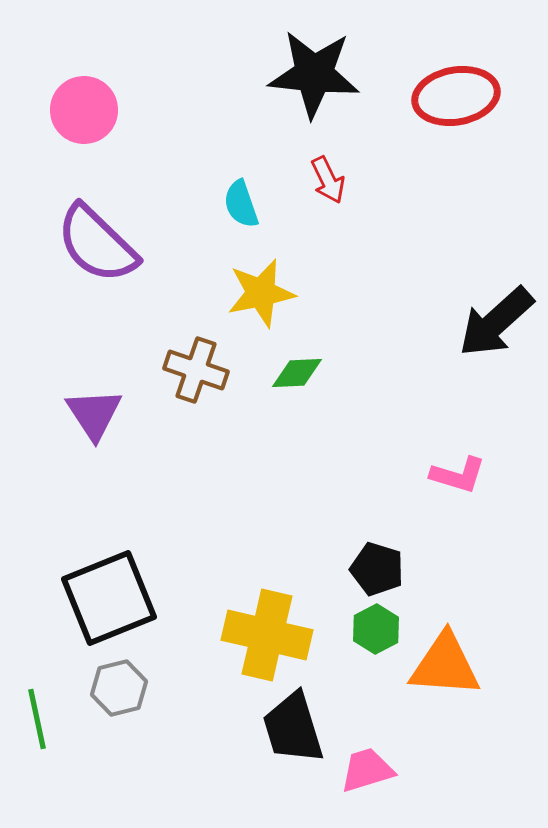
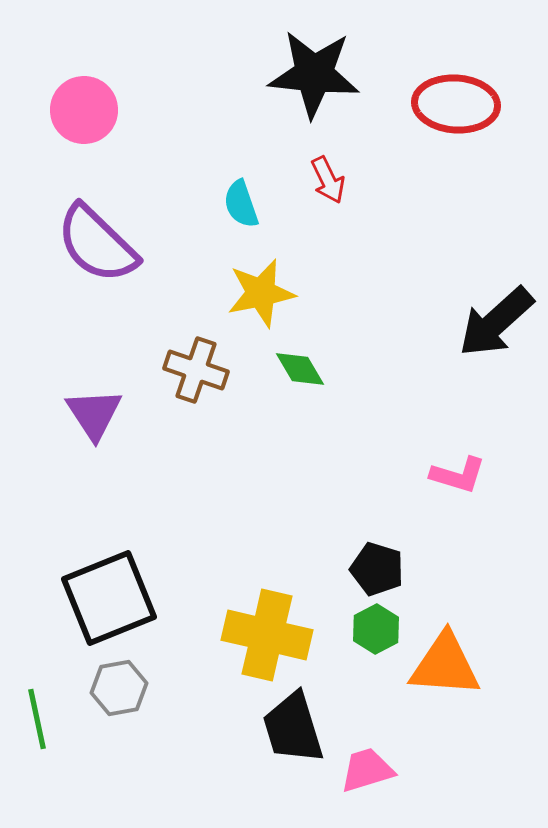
red ellipse: moved 8 px down; rotated 14 degrees clockwise
green diamond: moved 3 px right, 4 px up; rotated 62 degrees clockwise
gray hexagon: rotated 4 degrees clockwise
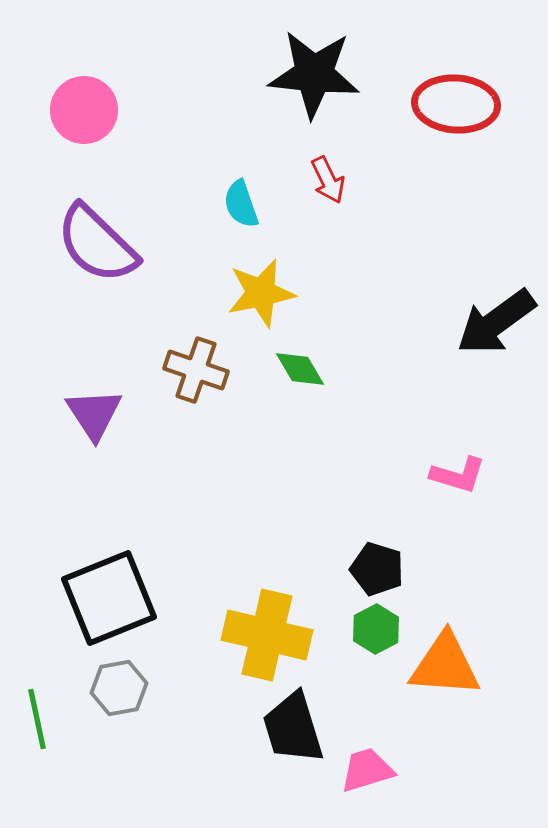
black arrow: rotated 6 degrees clockwise
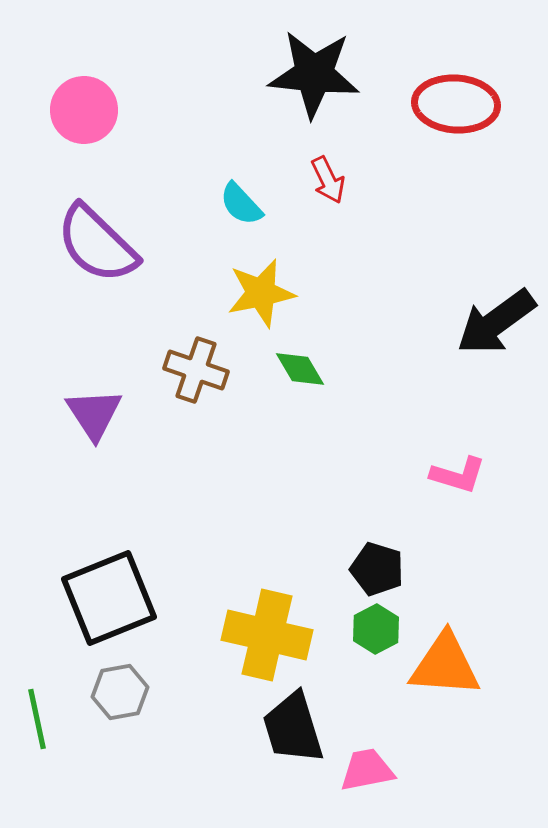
cyan semicircle: rotated 24 degrees counterclockwise
gray hexagon: moved 1 px right, 4 px down
pink trapezoid: rotated 6 degrees clockwise
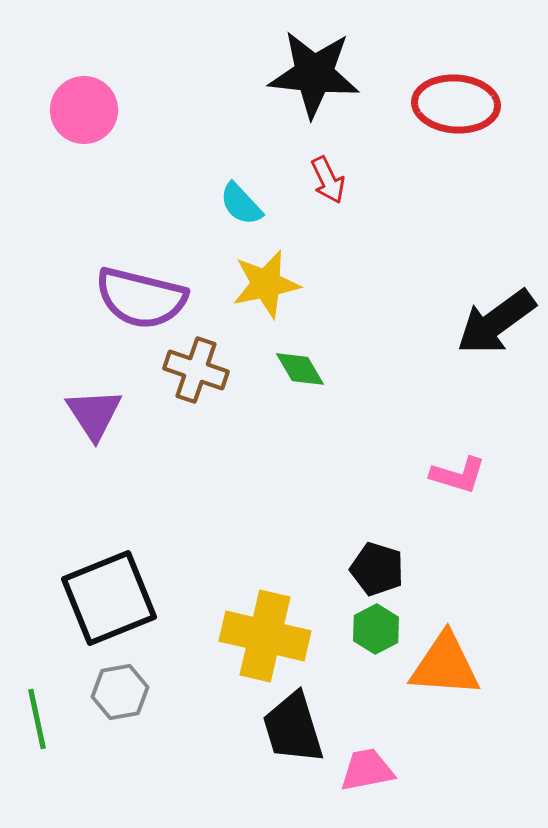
purple semicircle: moved 44 px right, 54 px down; rotated 30 degrees counterclockwise
yellow star: moved 5 px right, 9 px up
yellow cross: moved 2 px left, 1 px down
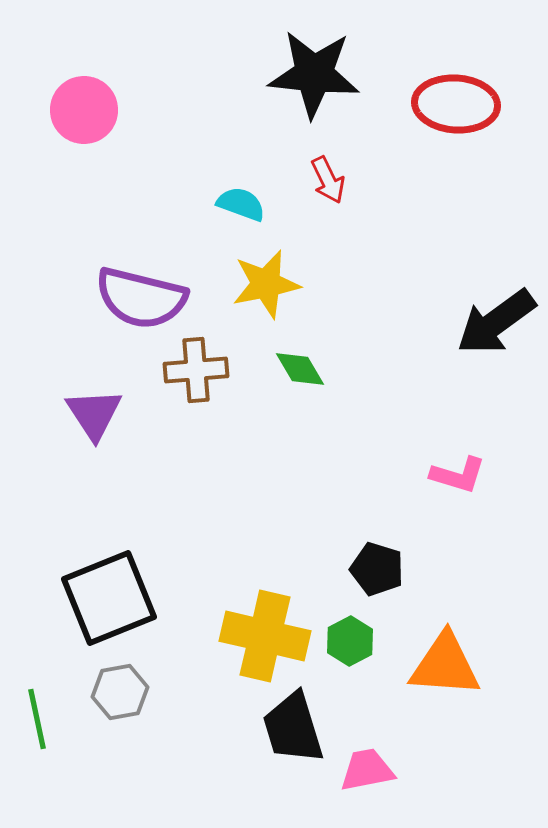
cyan semicircle: rotated 153 degrees clockwise
brown cross: rotated 24 degrees counterclockwise
green hexagon: moved 26 px left, 12 px down
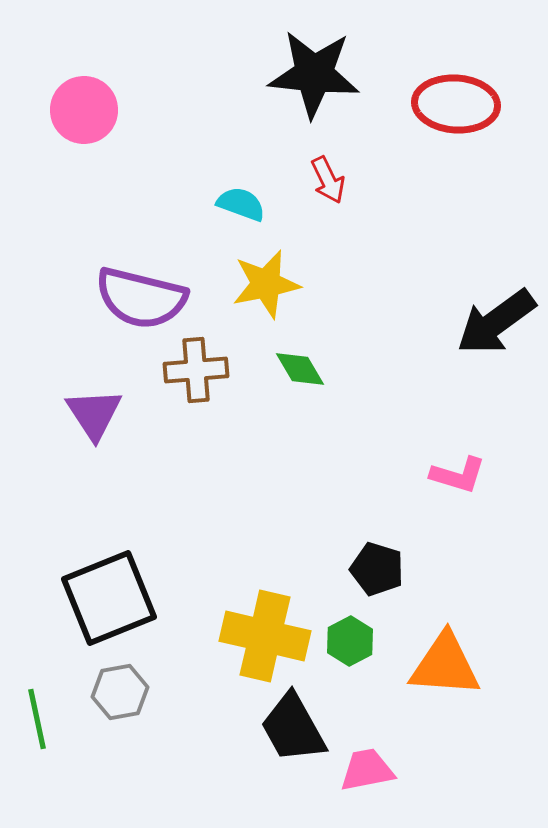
black trapezoid: rotated 12 degrees counterclockwise
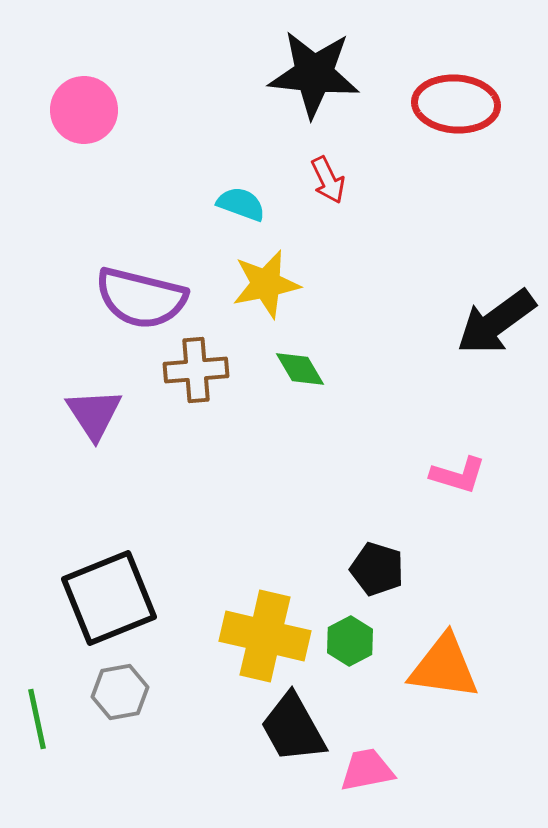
orange triangle: moved 1 px left, 2 px down; rotated 4 degrees clockwise
